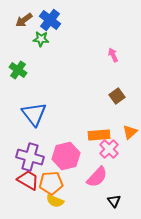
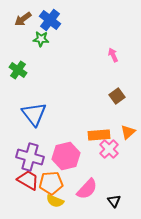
brown arrow: moved 1 px left, 1 px up
orange triangle: moved 2 px left
pink semicircle: moved 10 px left, 12 px down
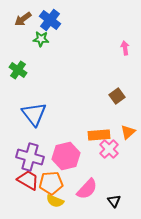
pink arrow: moved 12 px right, 7 px up; rotated 16 degrees clockwise
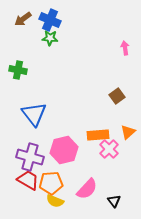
blue cross: rotated 15 degrees counterclockwise
green star: moved 9 px right, 1 px up
green cross: rotated 24 degrees counterclockwise
orange rectangle: moved 1 px left
pink hexagon: moved 2 px left, 6 px up
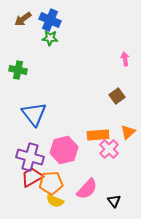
pink arrow: moved 11 px down
red trapezoid: moved 4 px right, 3 px up; rotated 60 degrees counterclockwise
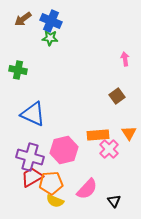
blue cross: moved 1 px right, 1 px down
blue triangle: moved 1 px left; rotated 28 degrees counterclockwise
orange triangle: moved 1 px right, 1 px down; rotated 21 degrees counterclockwise
